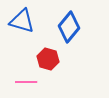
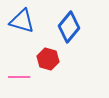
pink line: moved 7 px left, 5 px up
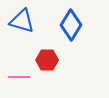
blue diamond: moved 2 px right, 2 px up; rotated 8 degrees counterclockwise
red hexagon: moved 1 px left, 1 px down; rotated 15 degrees counterclockwise
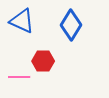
blue triangle: rotated 8 degrees clockwise
red hexagon: moved 4 px left, 1 px down
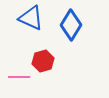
blue triangle: moved 9 px right, 3 px up
red hexagon: rotated 15 degrees counterclockwise
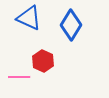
blue triangle: moved 2 px left
red hexagon: rotated 20 degrees counterclockwise
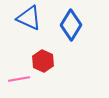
pink line: moved 2 px down; rotated 10 degrees counterclockwise
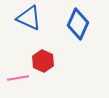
blue diamond: moved 7 px right, 1 px up; rotated 8 degrees counterclockwise
pink line: moved 1 px left, 1 px up
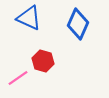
red hexagon: rotated 10 degrees counterclockwise
pink line: rotated 25 degrees counterclockwise
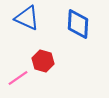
blue triangle: moved 2 px left
blue diamond: rotated 20 degrees counterclockwise
